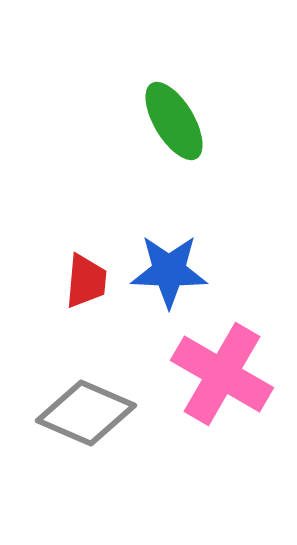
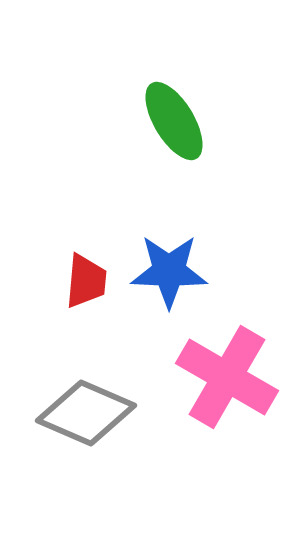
pink cross: moved 5 px right, 3 px down
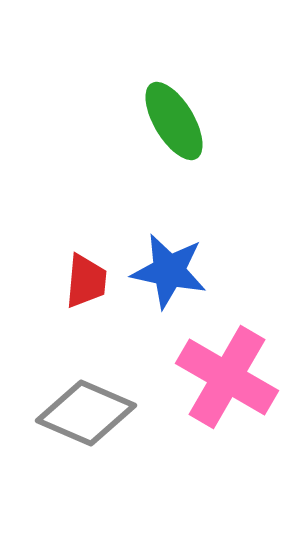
blue star: rotated 10 degrees clockwise
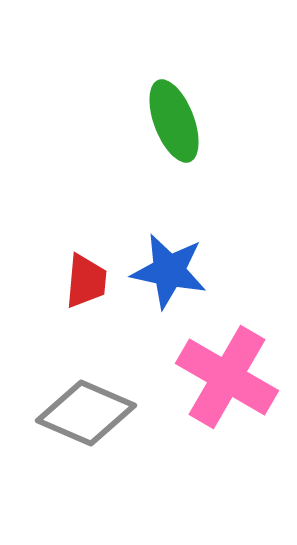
green ellipse: rotated 10 degrees clockwise
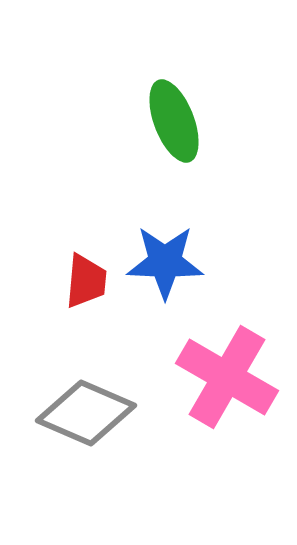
blue star: moved 4 px left, 9 px up; rotated 10 degrees counterclockwise
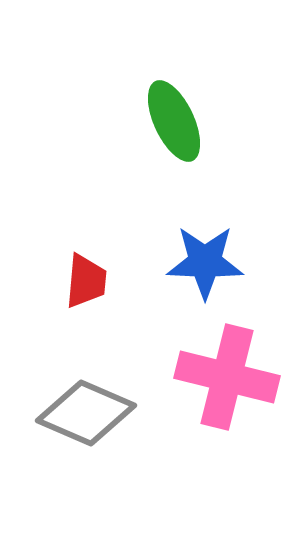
green ellipse: rotated 4 degrees counterclockwise
blue star: moved 40 px right
pink cross: rotated 16 degrees counterclockwise
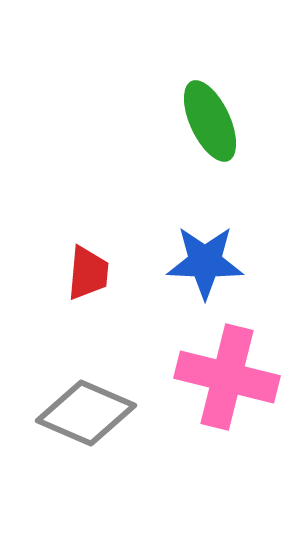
green ellipse: moved 36 px right
red trapezoid: moved 2 px right, 8 px up
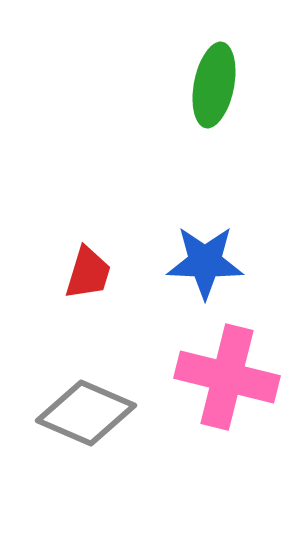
green ellipse: moved 4 px right, 36 px up; rotated 36 degrees clockwise
red trapezoid: rotated 12 degrees clockwise
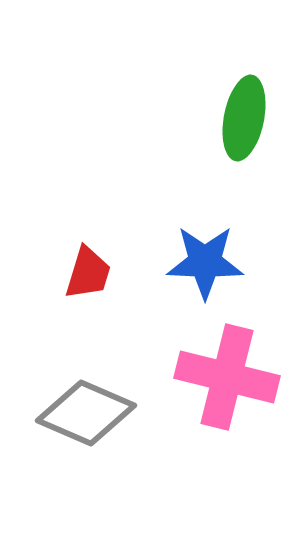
green ellipse: moved 30 px right, 33 px down
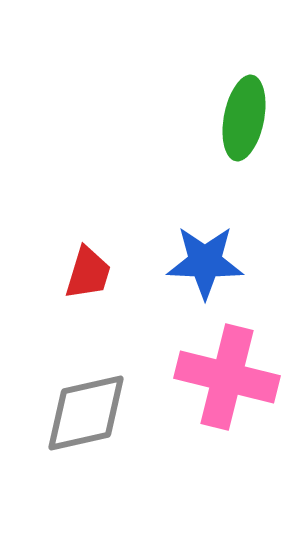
gray diamond: rotated 36 degrees counterclockwise
